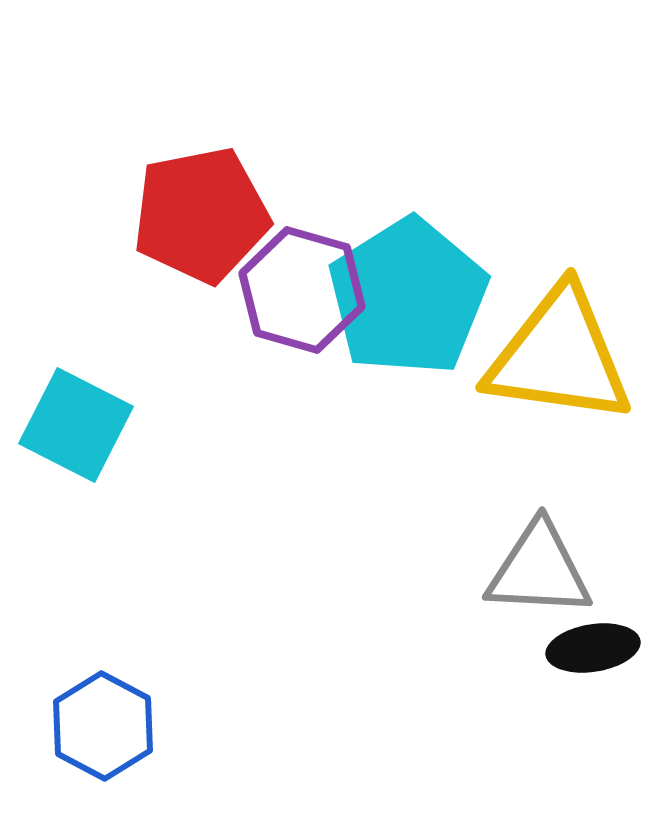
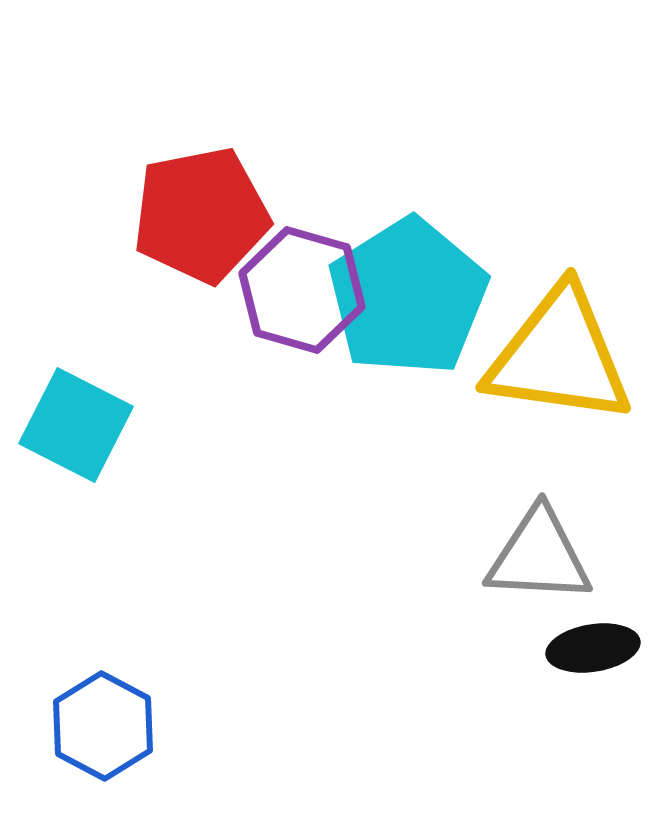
gray triangle: moved 14 px up
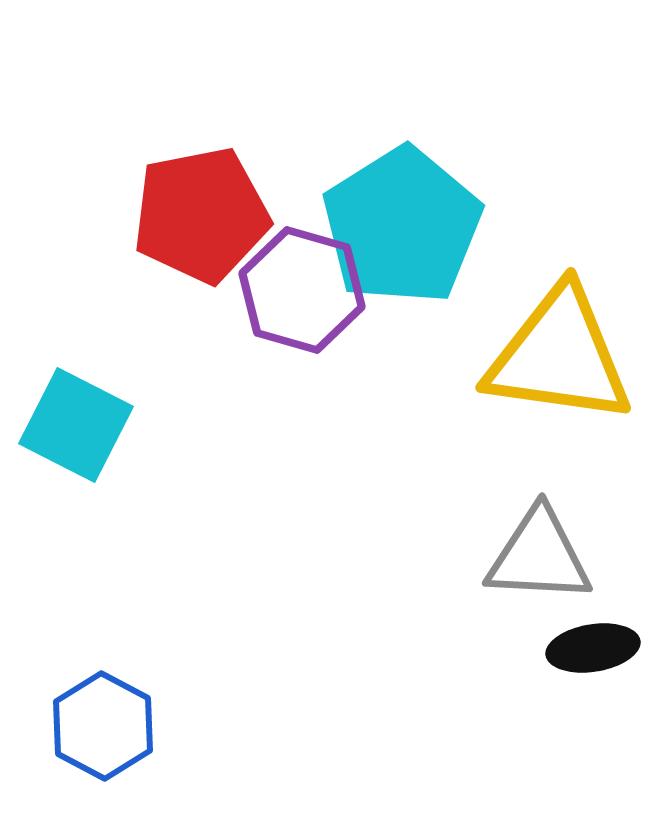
cyan pentagon: moved 6 px left, 71 px up
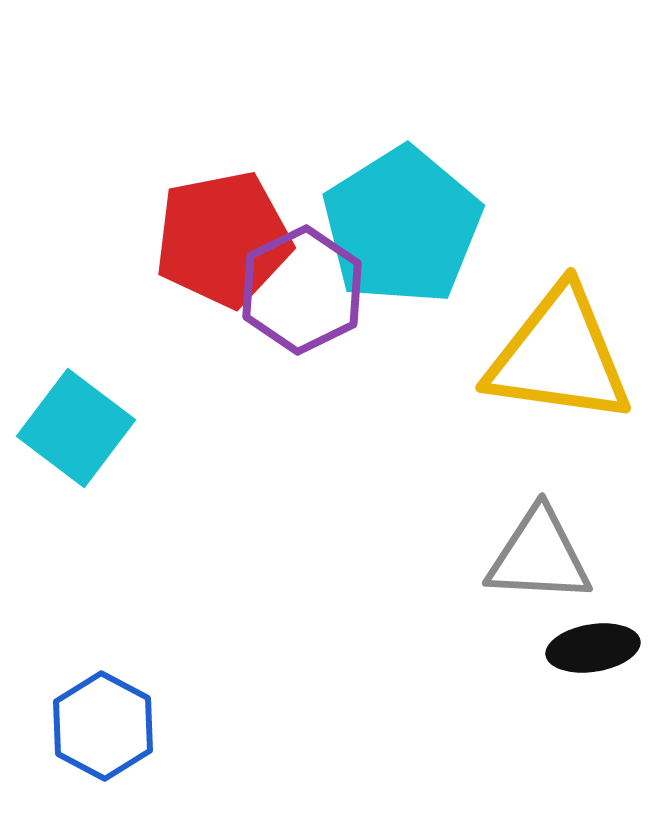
red pentagon: moved 22 px right, 24 px down
purple hexagon: rotated 18 degrees clockwise
cyan square: moved 3 px down; rotated 10 degrees clockwise
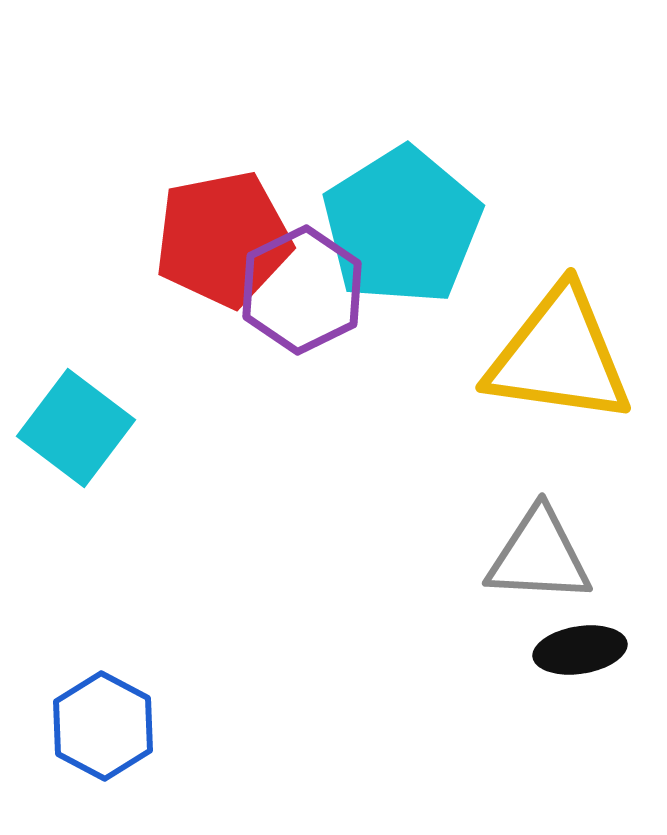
black ellipse: moved 13 px left, 2 px down
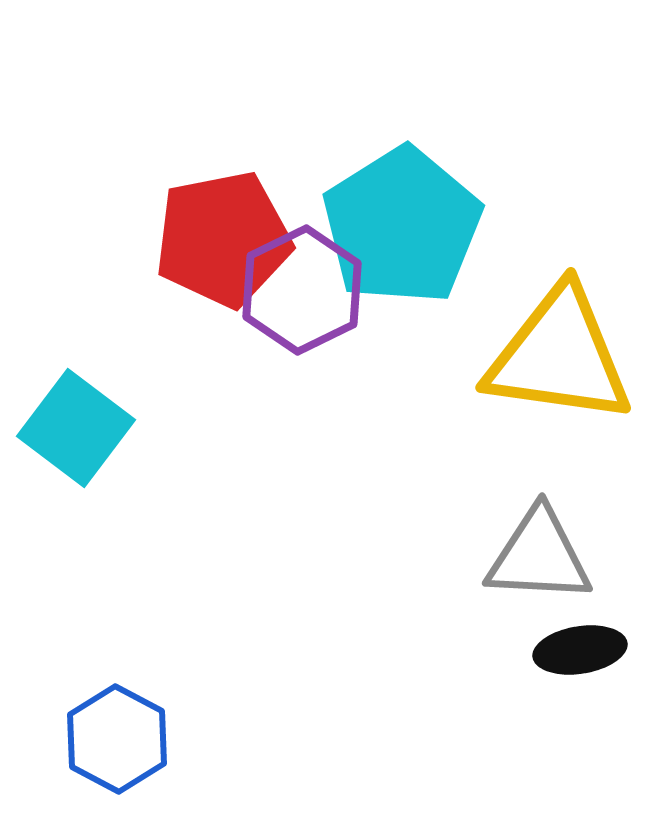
blue hexagon: moved 14 px right, 13 px down
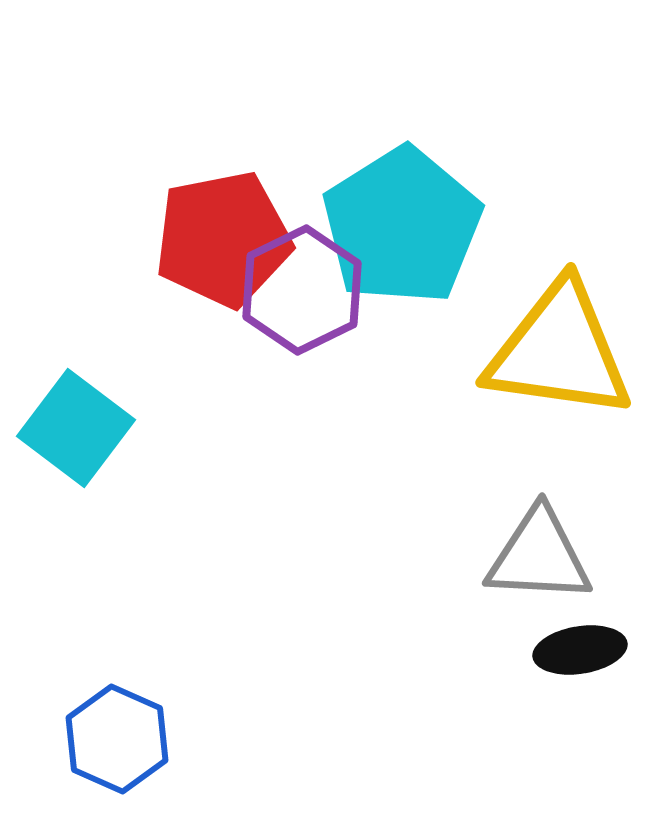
yellow triangle: moved 5 px up
blue hexagon: rotated 4 degrees counterclockwise
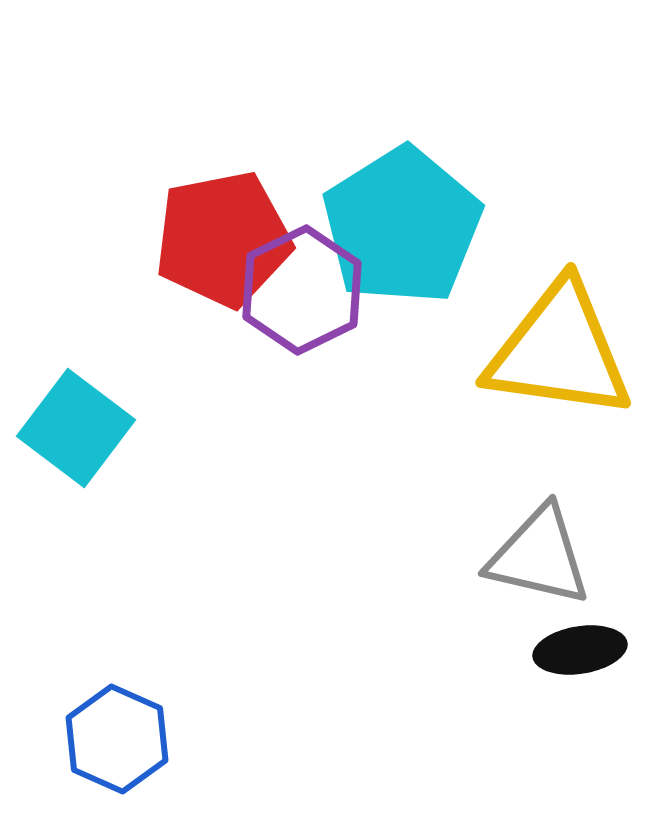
gray triangle: rotated 10 degrees clockwise
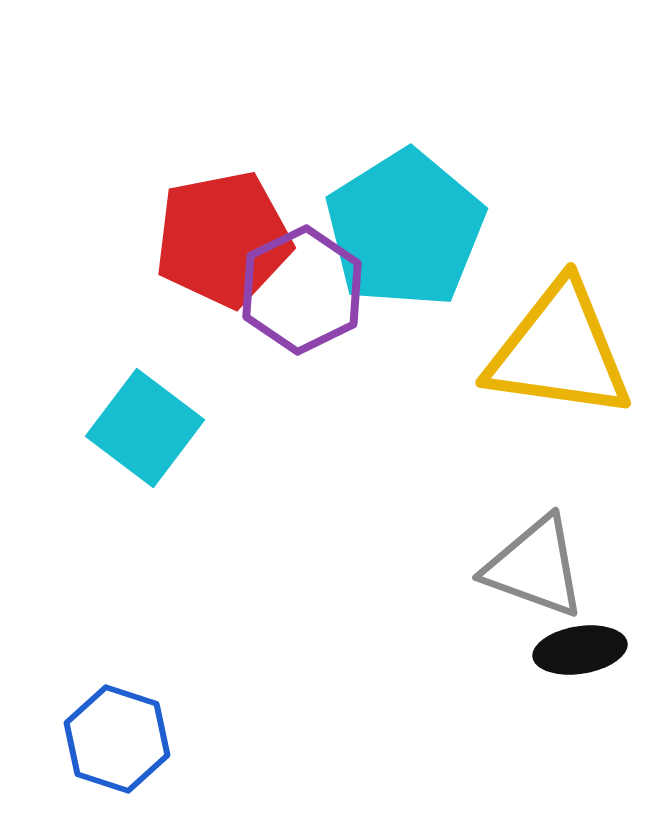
cyan pentagon: moved 3 px right, 3 px down
cyan square: moved 69 px right
gray triangle: moved 4 px left, 11 px down; rotated 7 degrees clockwise
blue hexagon: rotated 6 degrees counterclockwise
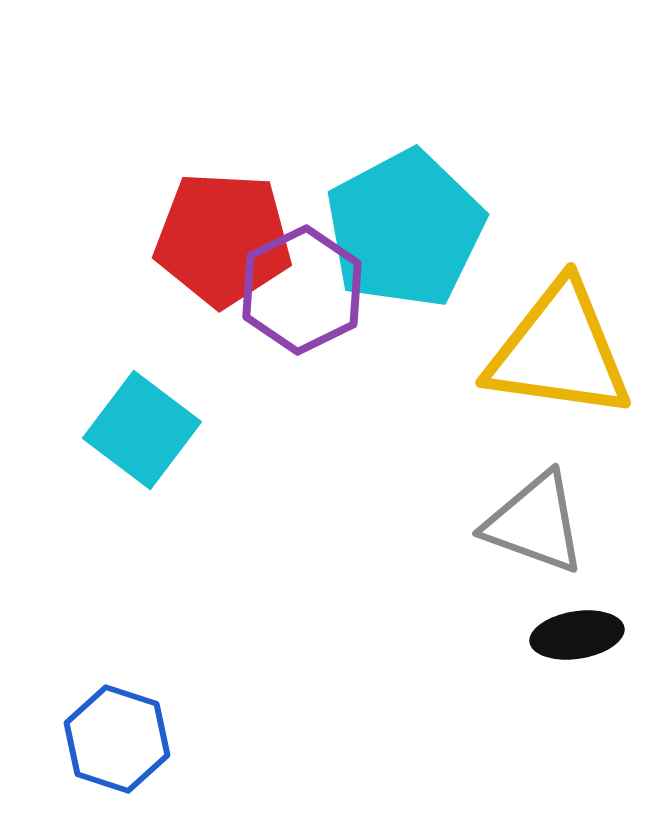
cyan pentagon: rotated 4 degrees clockwise
red pentagon: rotated 14 degrees clockwise
cyan square: moved 3 px left, 2 px down
gray triangle: moved 44 px up
black ellipse: moved 3 px left, 15 px up
